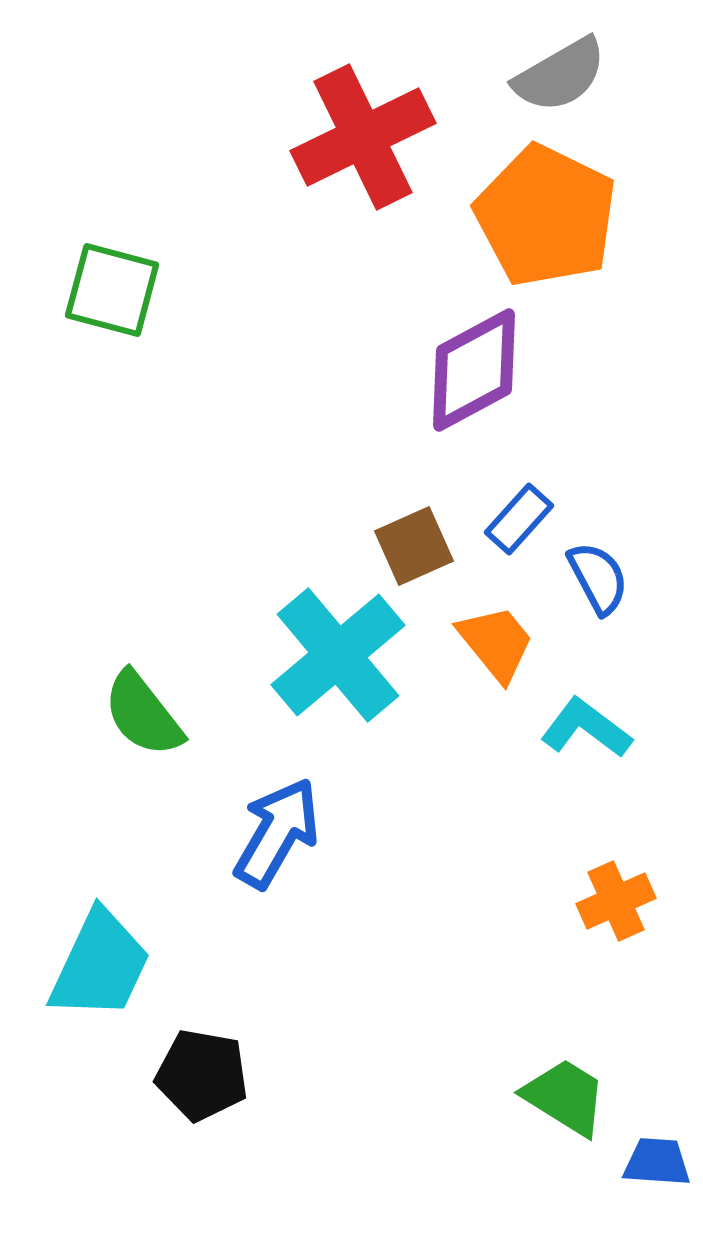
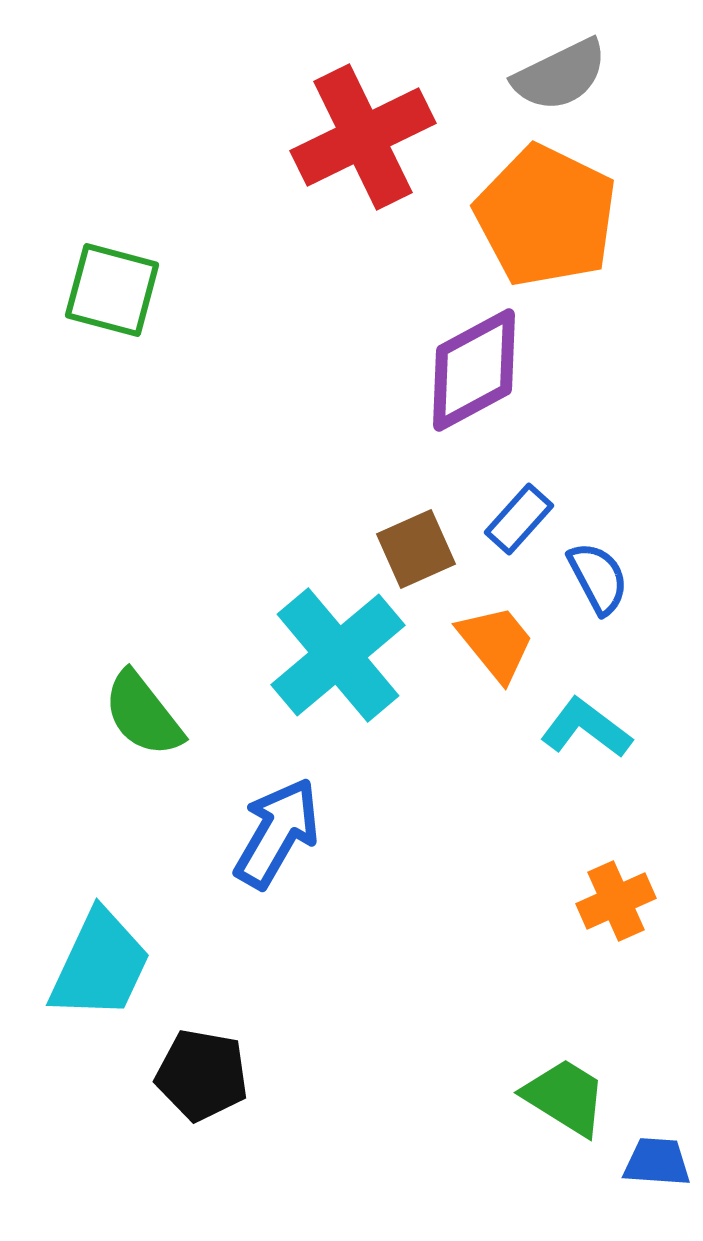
gray semicircle: rotated 4 degrees clockwise
brown square: moved 2 px right, 3 px down
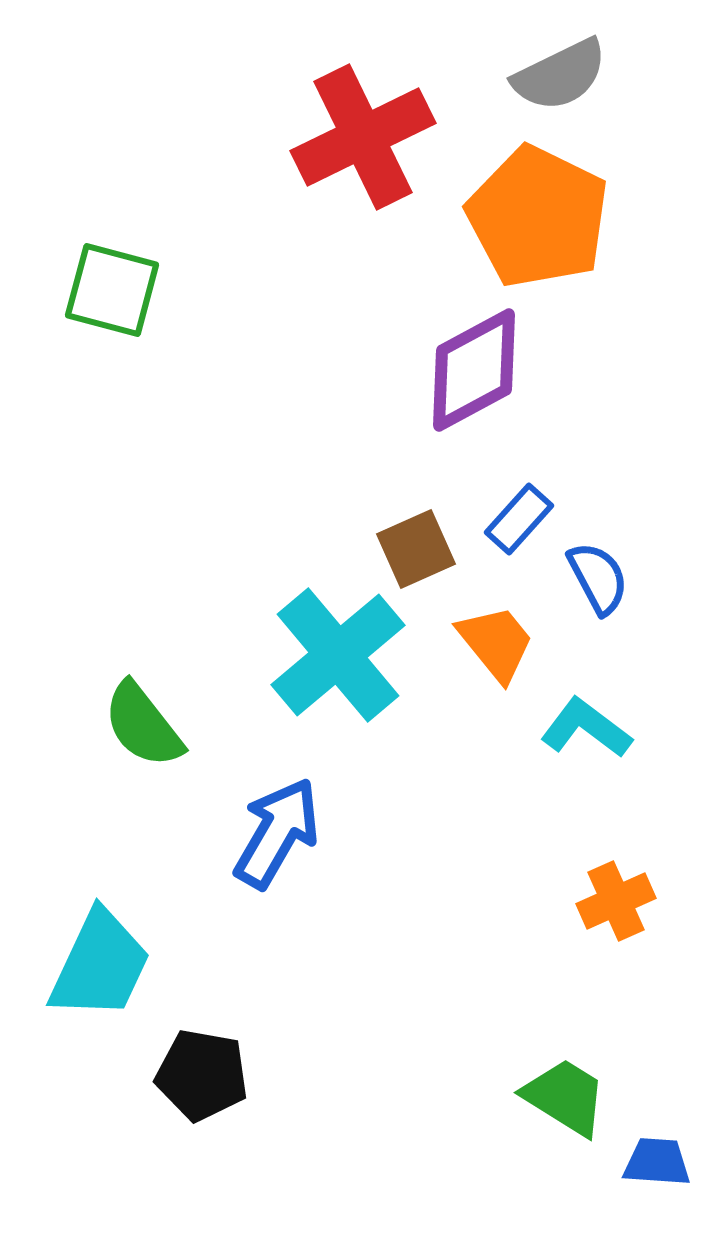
orange pentagon: moved 8 px left, 1 px down
green semicircle: moved 11 px down
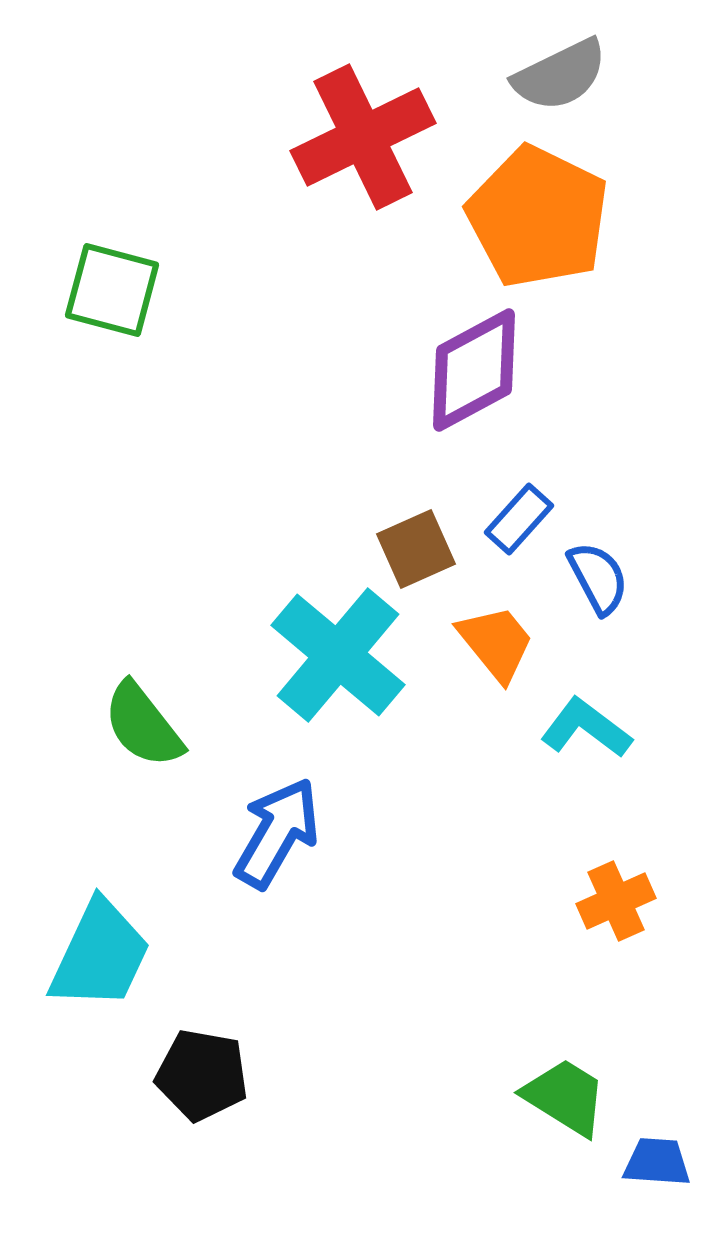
cyan cross: rotated 10 degrees counterclockwise
cyan trapezoid: moved 10 px up
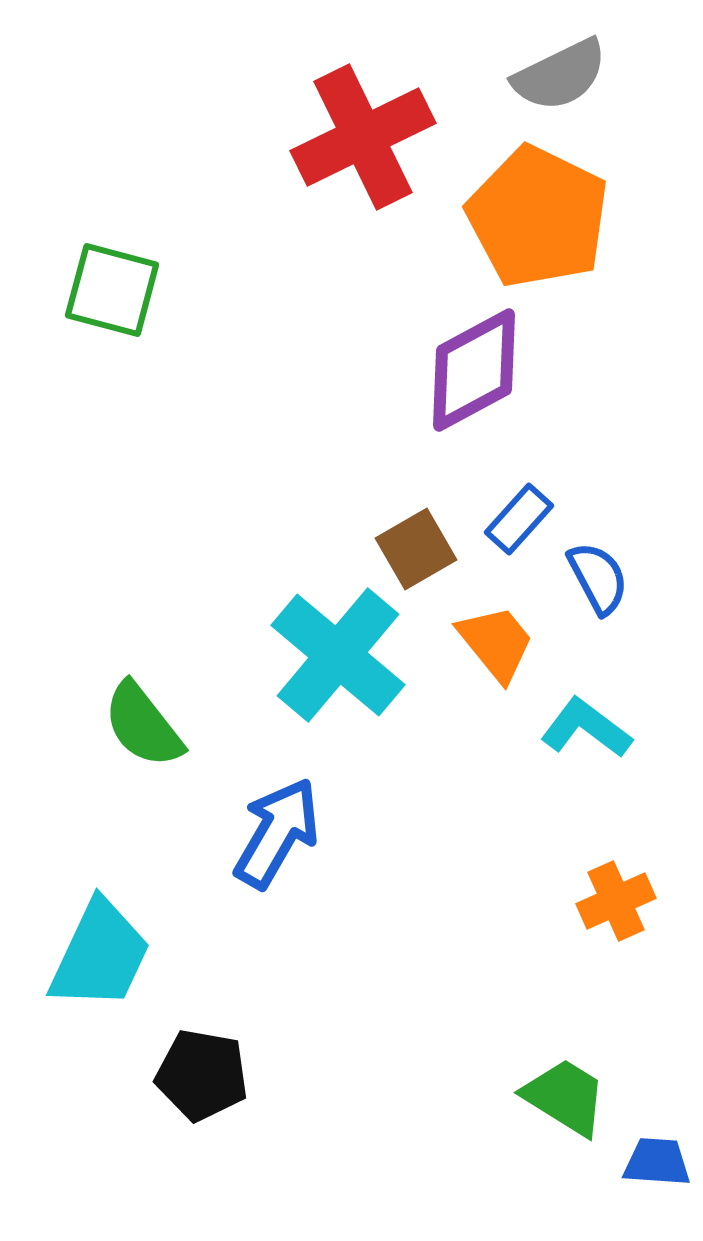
brown square: rotated 6 degrees counterclockwise
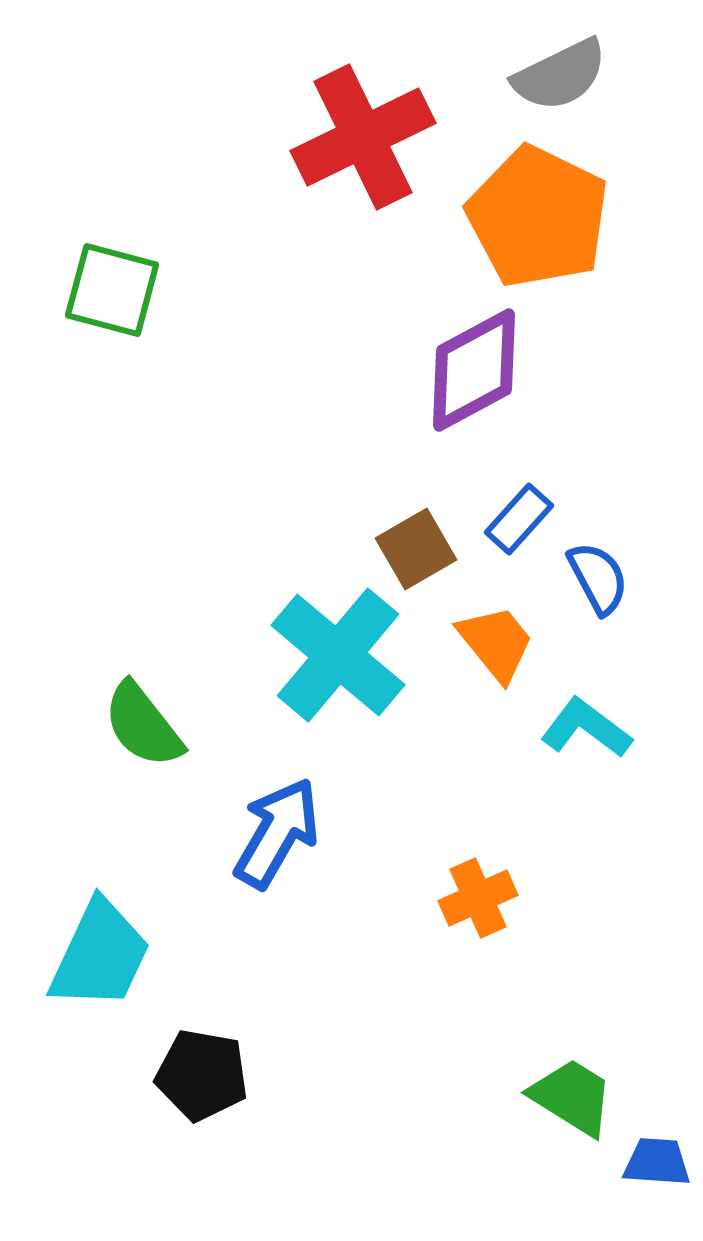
orange cross: moved 138 px left, 3 px up
green trapezoid: moved 7 px right
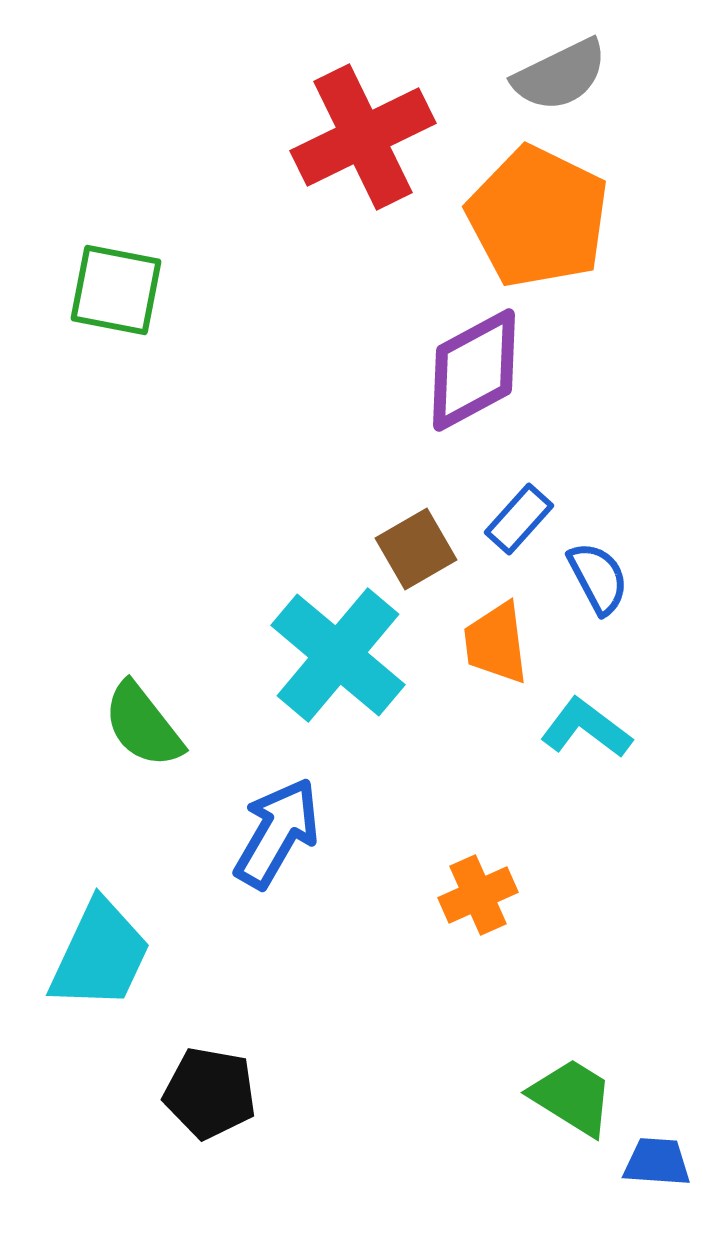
green square: moved 4 px right; rotated 4 degrees counterclockwise
orange trapezoid: rotated 148 degrees counterclockwise
orange cross: moved 3 px up
black pentagon: moved 8 px right, 18 px down
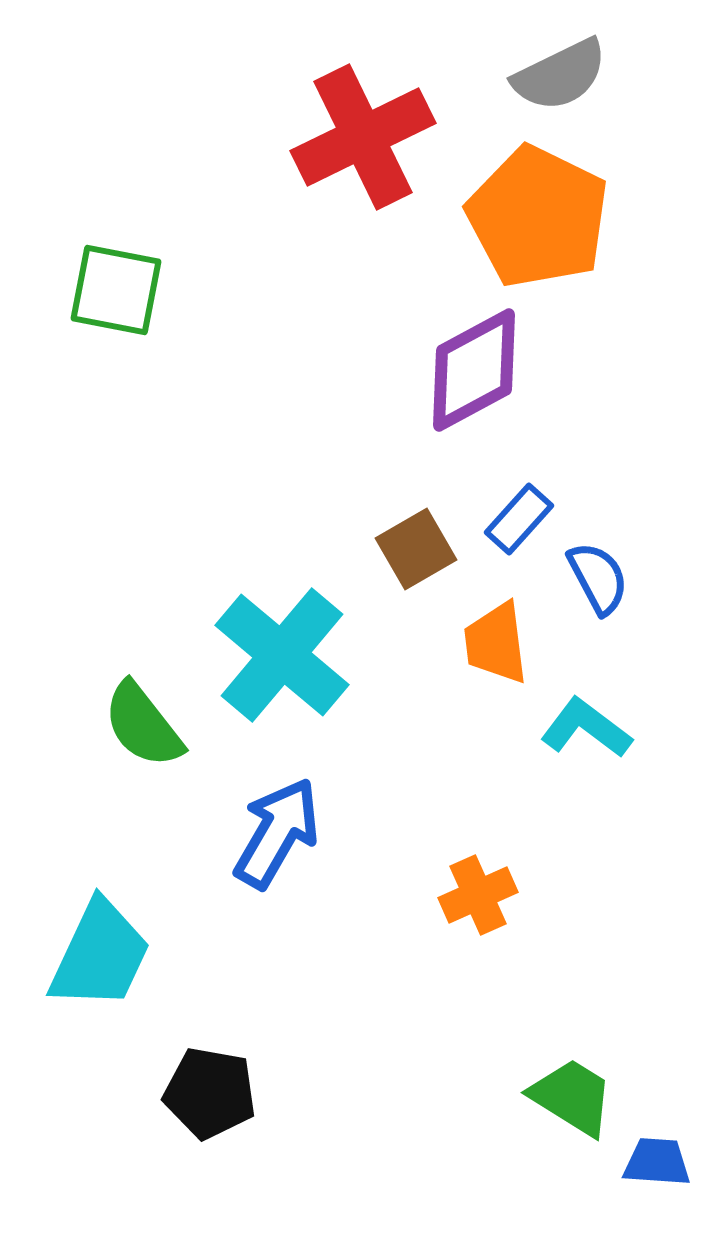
cyan cross: moved 56 px left
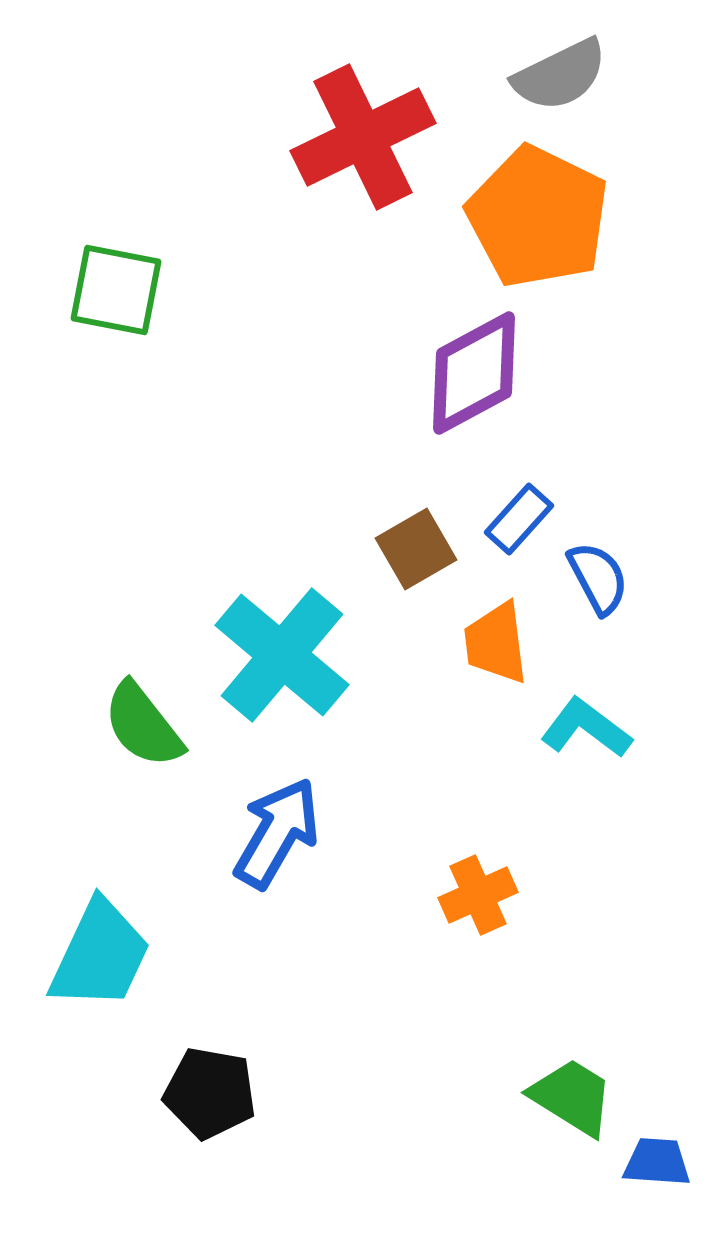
purple diamond: moved 3 px down
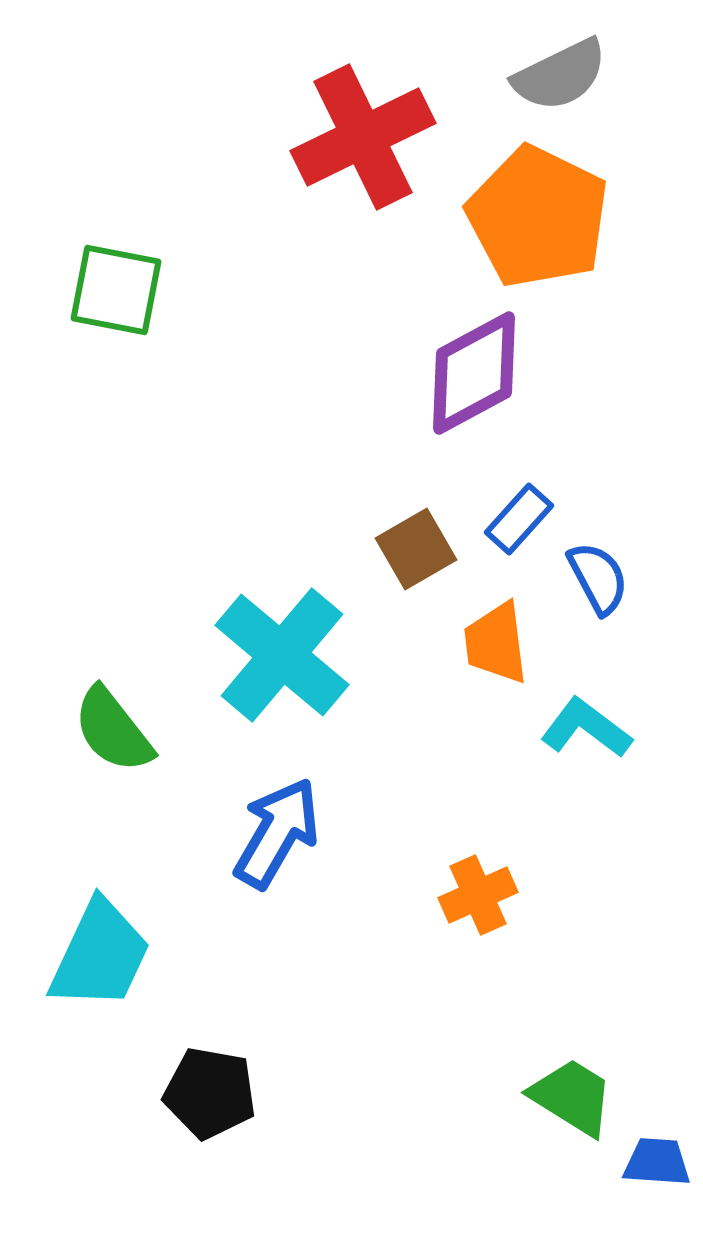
green semicircle: moved 30 px left, 5 px down
